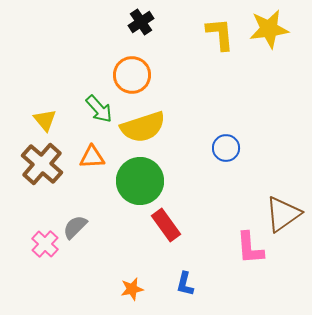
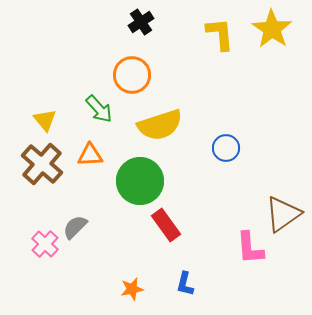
yellow star: moved 3 px right; rotated 30 degrees counterclockwise
yellow semicircle: moved 17 px right, 2 px up
orange triangle: moved 2 px left, 2 px up
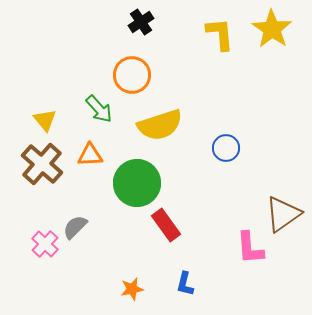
green circle: moved 3 px left, 2 px down
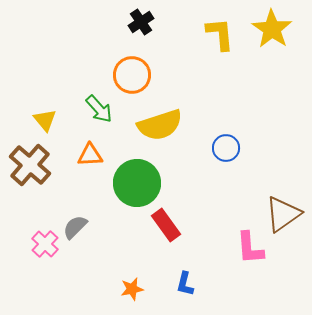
brown cross: moved 12 px left, 1 px down
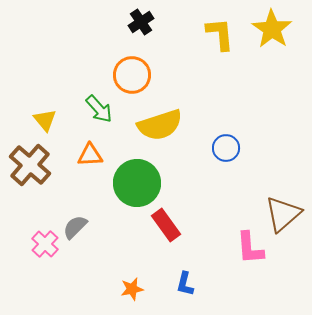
brown triangle: rotated 6 degrees counterclockwise
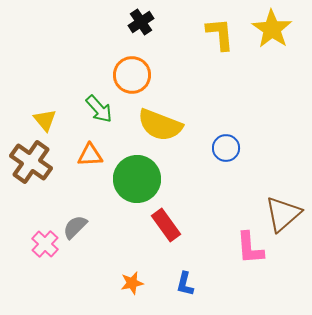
yellow semicircle: rotated 39 degrees clockwise
brown cross: moved 1 px right, 3 px up; rotated 6 degrees counterclockwise
green circle: moved 4 px up
orange star: moved 6 px up
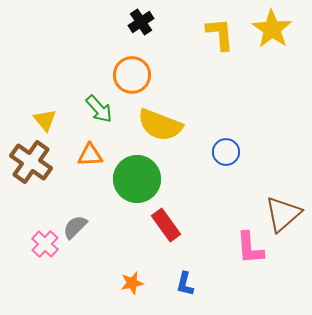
blue circle: moved 4 px down
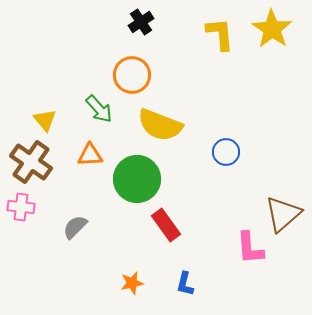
pink cross: moved 24 px left, 37 px up; rotated 36 degrees counterclockwise
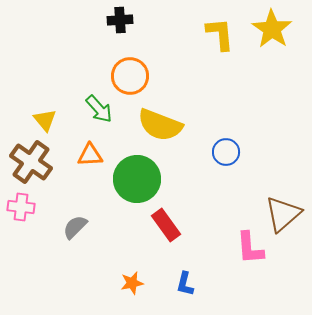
black cross: moved 21 px left, 2 px up; rotated 30 degrees clockwise
orange circle: moved 2 px left, 1 px down
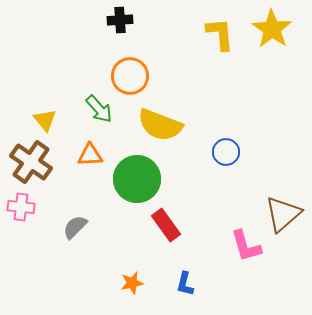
pink L-shape: moved 4 px left, 2 px up; rotated 12 degrees counterclockwise
